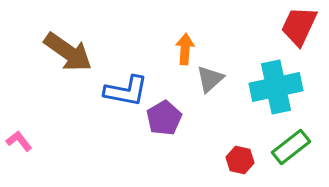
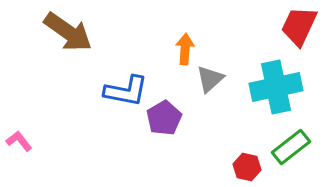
brown arrow: moved 20 px up
red hexagon: moved 7 px right, 7 px down
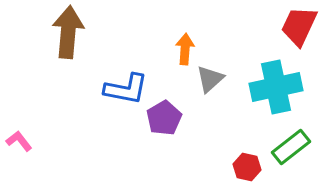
brown arrow: rotated 120 degrees counterclockwise
blue L-shape: moved 2 px up
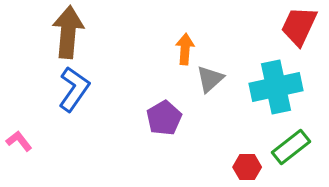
blue L-shape: moved 52 px left; rotated 66 degrees counterclockwise
red hexagon: rotated 12 degrees counterclockwise
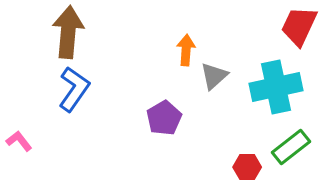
orange arrow: moved 1 px right, 1 px down
gray triangle: moved 4 px right, 3 px up
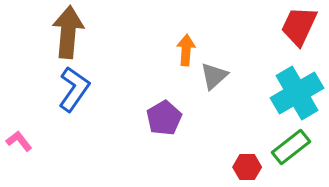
cyan cross: moved 21 px right, 6 px down; rotated 18 degrees counterclockwise
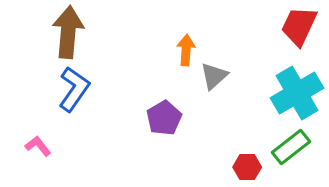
pink L-shape: moved 19 px right, 5 px down
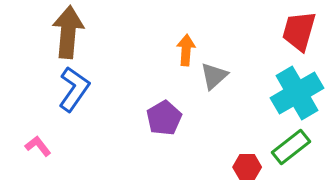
red trapezoid: moved 5 px down; rotated 9 degrees counterclockwise
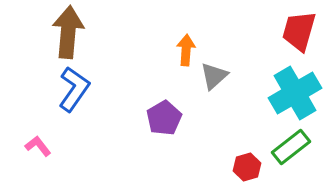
cyan cross: moved 2 px left
red hexagon: rotated 16 degrees counterclockwise
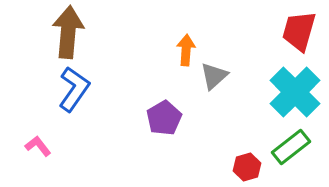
cyan cross: moved 1 px up; rotated 15 degrees counterclockwise
